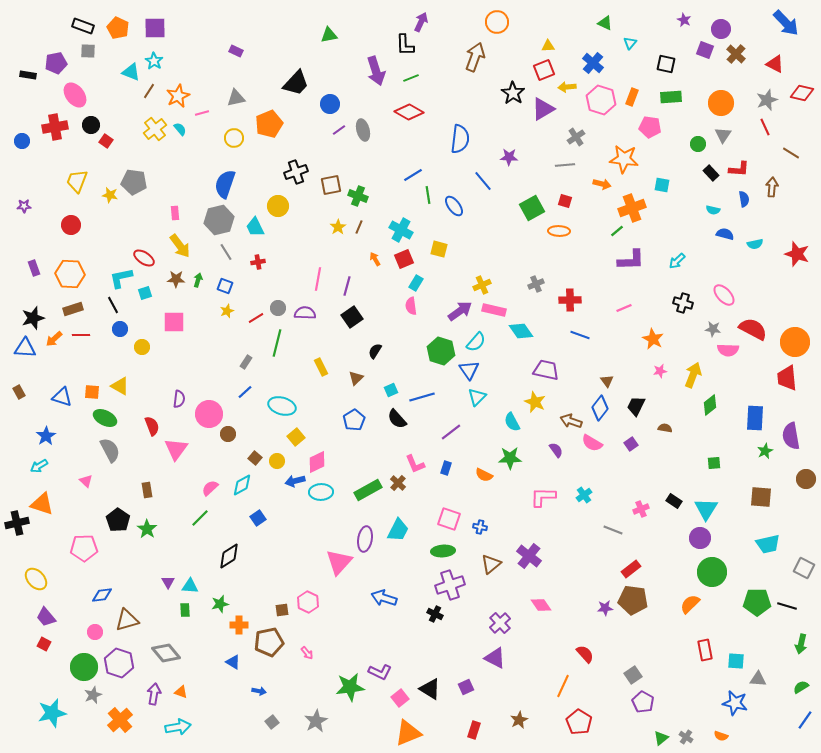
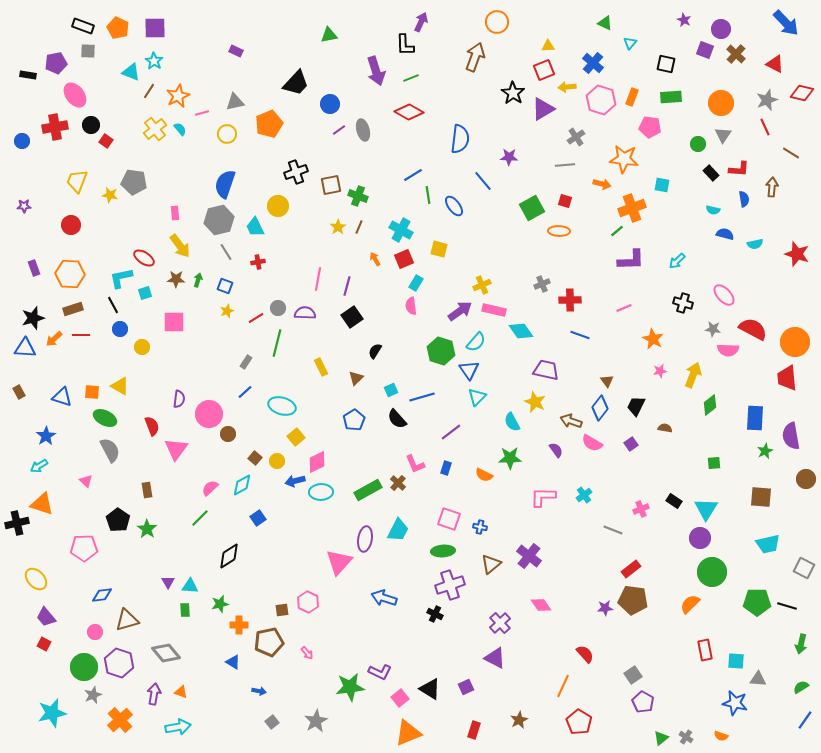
gray triangle at (236, 98): moved 1 px left, 4 px down
yellow circle at (234, 138): moved 7 px left, 4 px up
gray cross at (536, 284): moved 6 px right
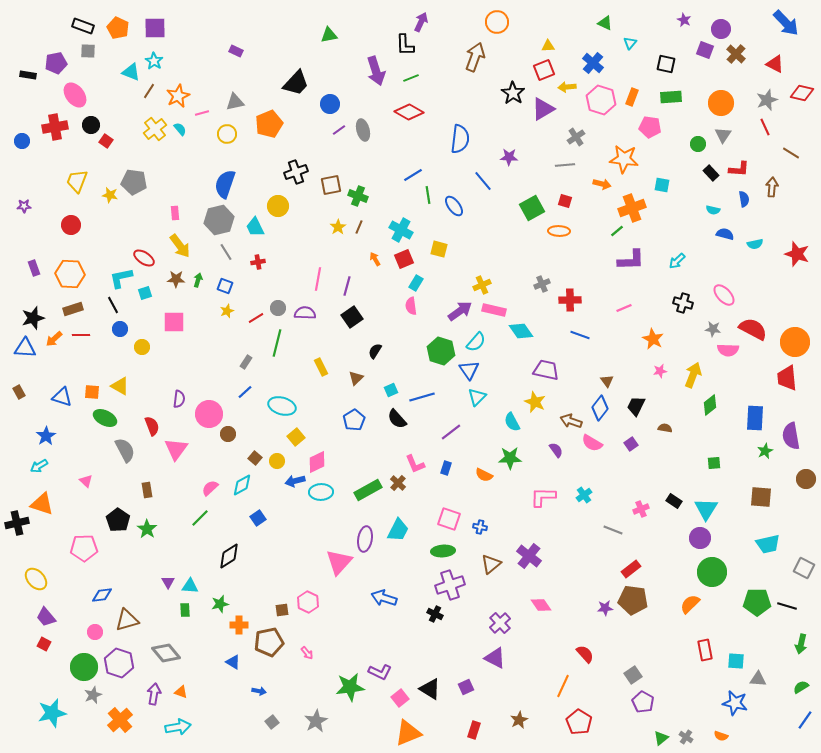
gray semicircle at (110, 450): moved 15 px right
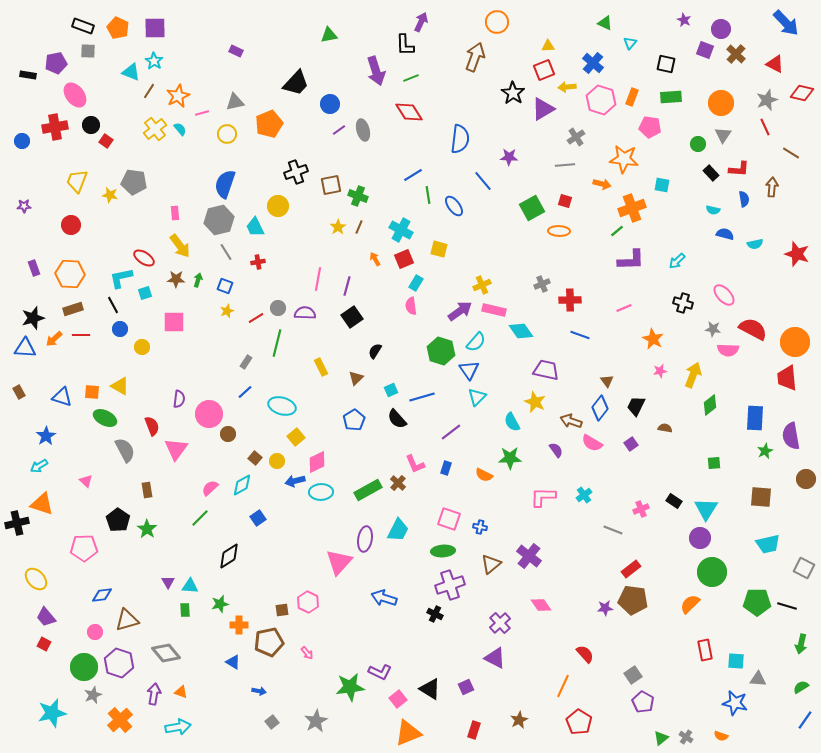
red diamond at (409, 112): rotated 28 degrees clockwise
pink square at (400, 698): moved 2 px left, 1 px down
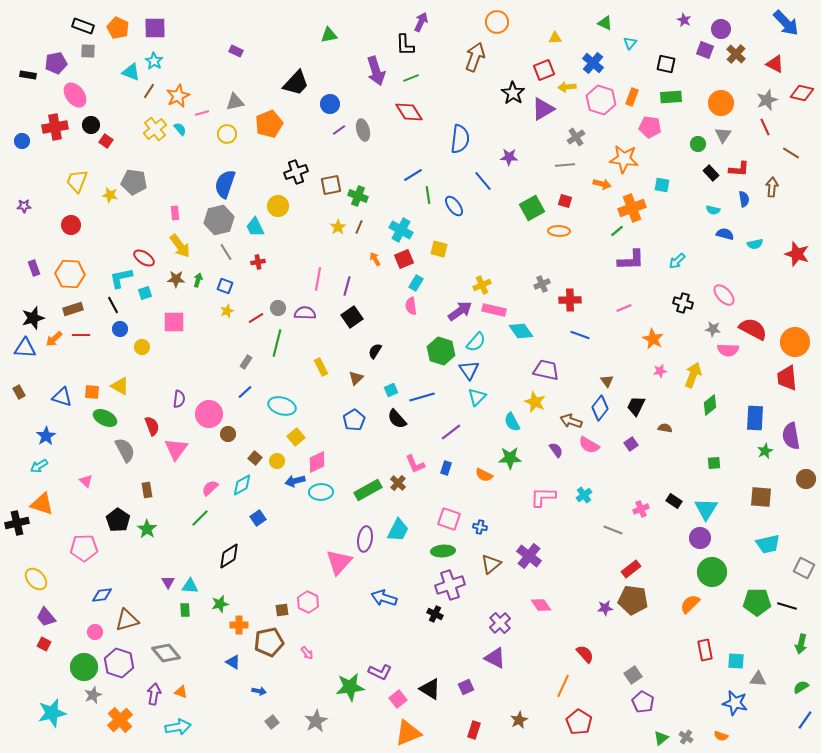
yellow triangle at (548, 46): moved 7 px right, 8 px up
pink semicircle at (592, 443): moved 3 px left, 2 px down
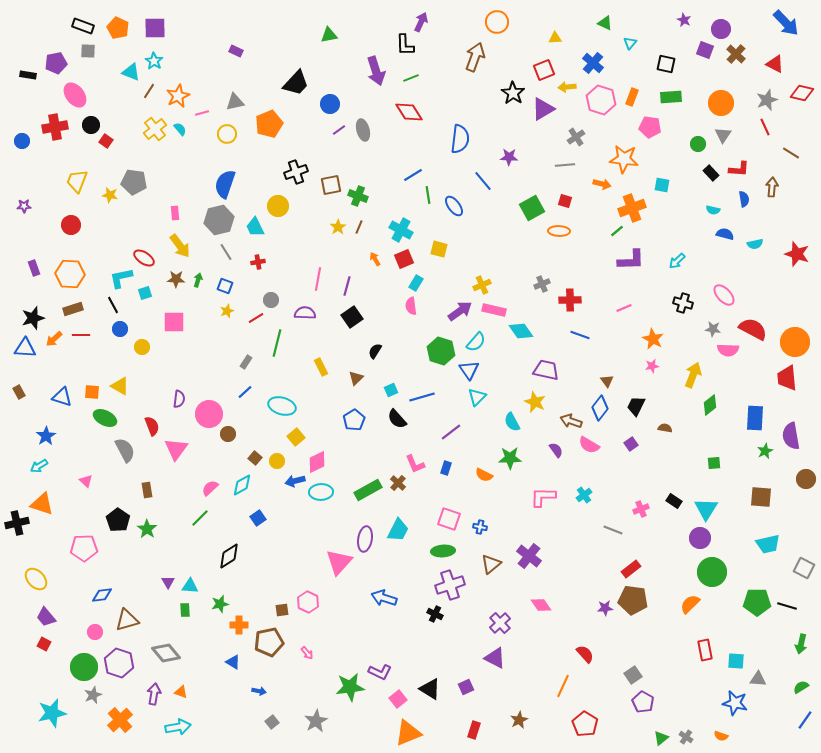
gray circle at (278, 308): moved 7 px left, 8 px up
pink star at (660, 371): moved 8 px left, 5 px up
red pentagon at (579, 722): moved 6 px right, 2 px down
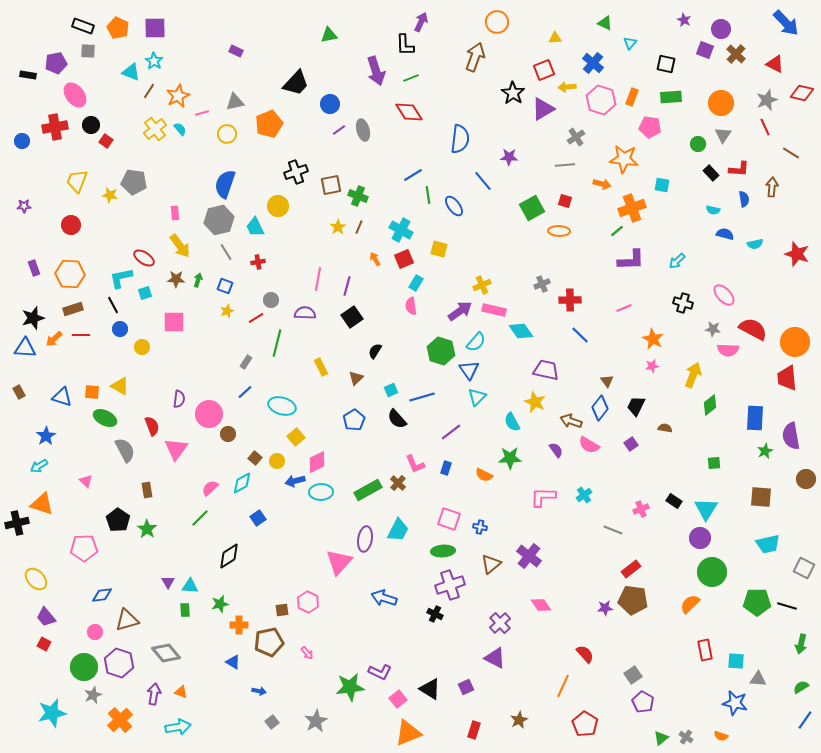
blue line at (580, 335): rotated 24 degrees clockwise
cyan diamond at (242, 485): moved 2 px up
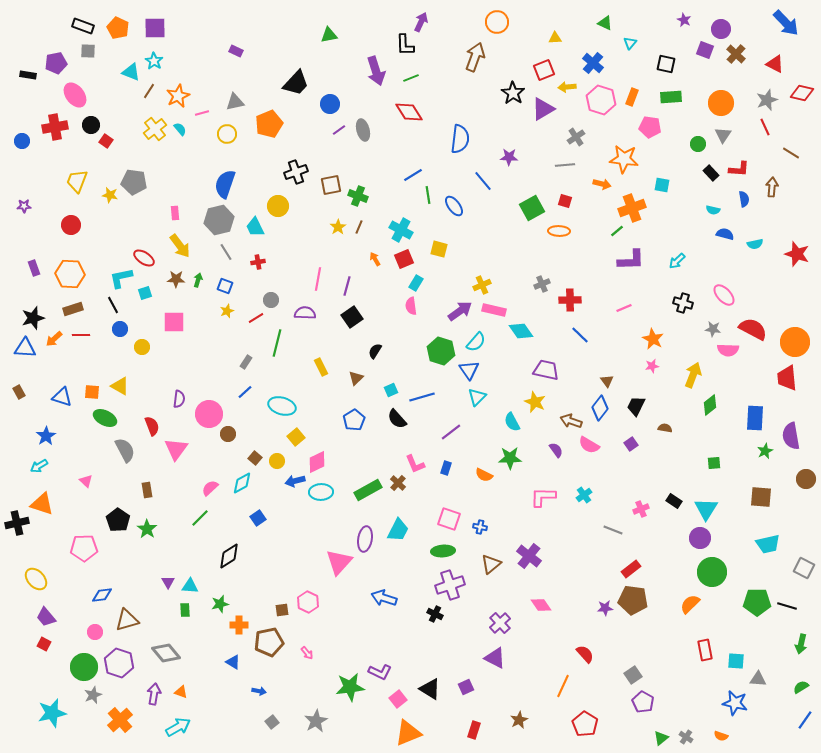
cyan arrow at (178, 727): rotated 20 degrees counterclockwise
